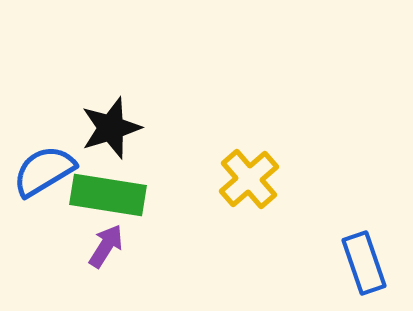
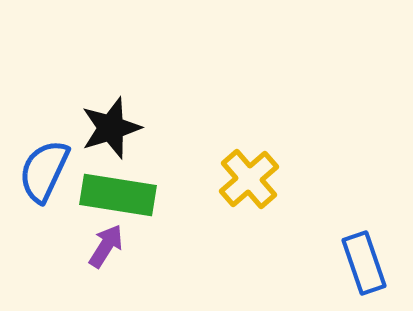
blue semicircle: rotated 34 degrees counterclockwise
green rectangle: moved 10 px right
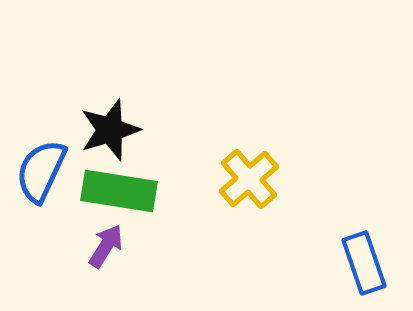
black star: moved 1 px left, 2 px down
blue semicircle: moved 3 px left
green rectangle: moved 1 px right, 4 px up
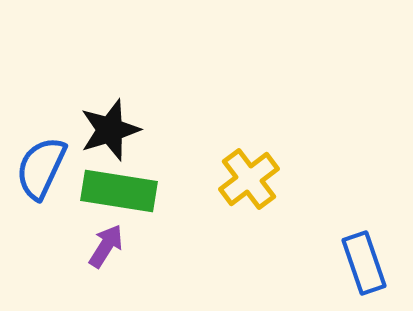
blue semicircle: moved 3 px up
yellow cross: rotated 4 degrees clockwise
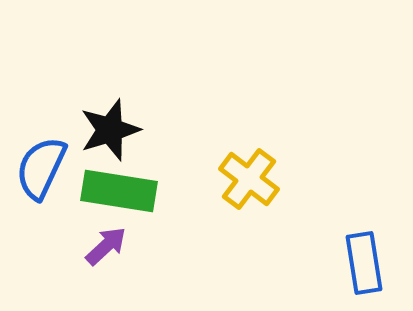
yellow cross: rotated 16 degrees counterclockwise
purple arrow: rotated 15 degrees clockwise
blue rectangle: rotated 10 degrees clockwise
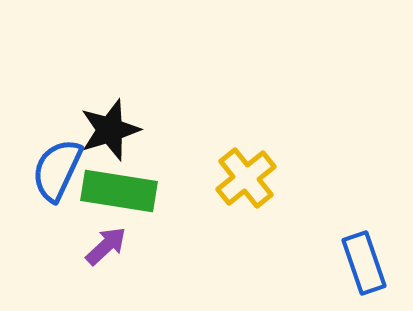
blue semicircle: moved 16 px right, 2 px down
yellow cross: moved 3 px left, 1 px up; rotated 14 degrees clockwise
blue rectangle: rotated 10 degrees counterclockwise
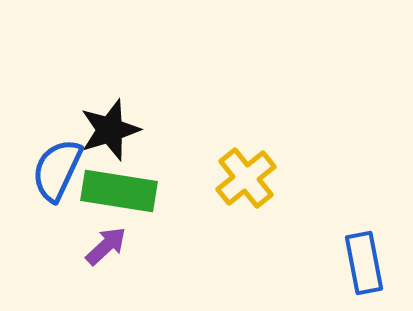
blue rectangle: rotated 8 degrees clockwise
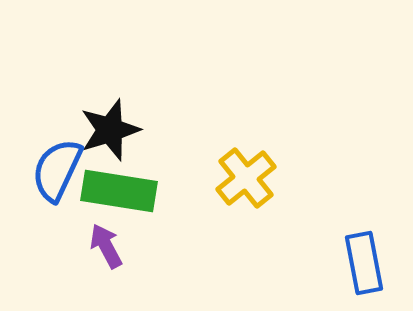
purple arrow: rotated 75 degrees counterclockwise
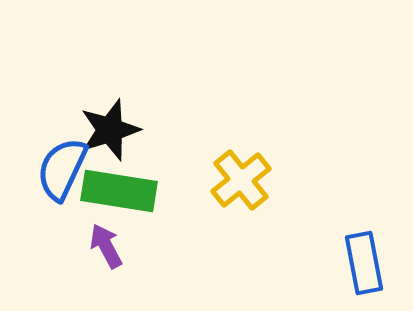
blue semicircle: moved 5 px right, 1 px up
yellow cross: moved 5 px left, 2 px down
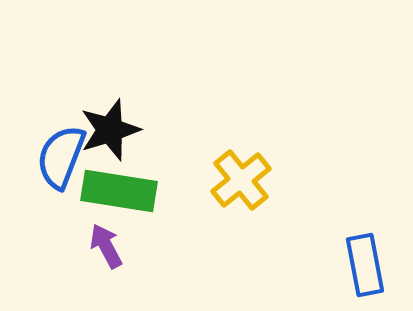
blue semicircle: moved 1 px left, 12 px up; rotated 4 degrees counterclockwise
blue rectangle: moved 1 px right, 2 px down
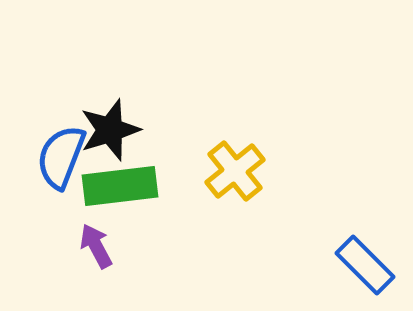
yellow cross: moved 6 px left, 9 px up
green rectangle: moved 1 px right, 5 px up; rotated 16 degrees counterclockwise
purple arrow: moved 10 px left
blue rectangle: rotated 34 degrees counterclockwise
